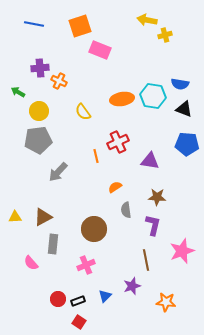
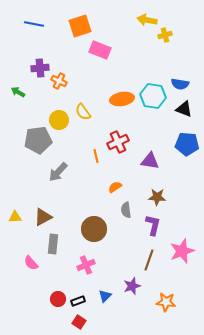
yellow circle: moved 20 px right, 9 px down
brown line: moved 3 px right; rotated 30 degrees clockwise
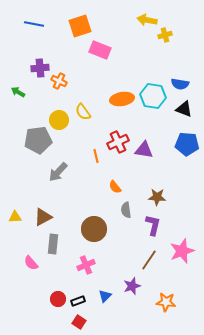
purple triangle: moved 6 px left, 11 px up
orange semicircle: rotated 96 degrees counterclockwise
brown line: rotated 15 degrees clockwise
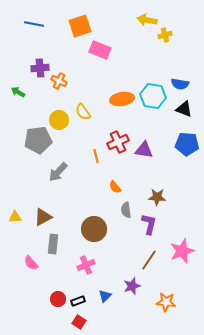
purple L-shape: moved 4 px left, 1 px up
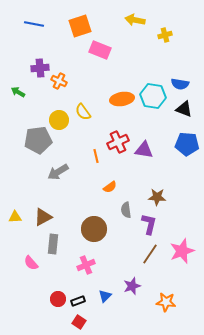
yellow arrow: moved 12 px left
gray arrow: rotated 15 degrees clockwise
orange semicircle: moved 5 px left; rotated 88 degrees counterclockwise
brown line: moved 1 px right, 6 px up
